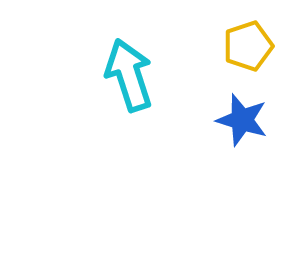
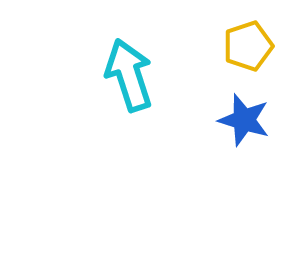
blue star: moved 2 px right
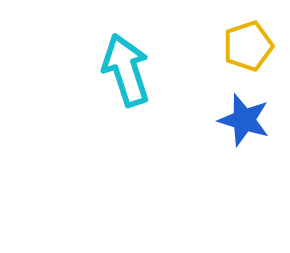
cyan arrow: moved 3 px left, 5 px up
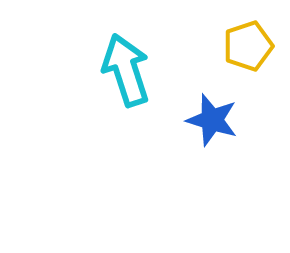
blue star: moved 32 px left
